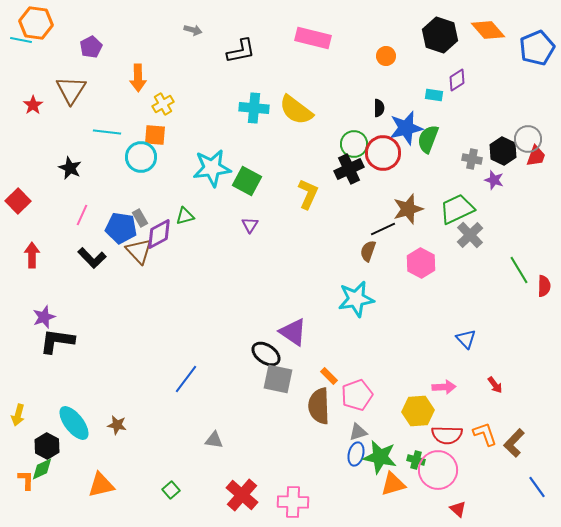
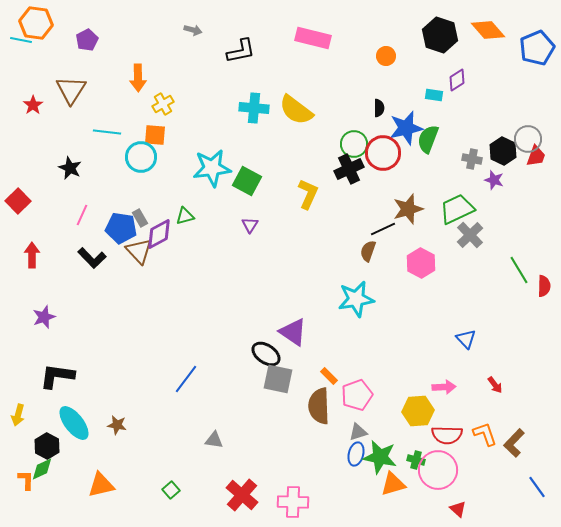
purple pentagon at (91, 47): moved 4 px left, 7 px up
black L-shape at (57, 341): moved 35 px down
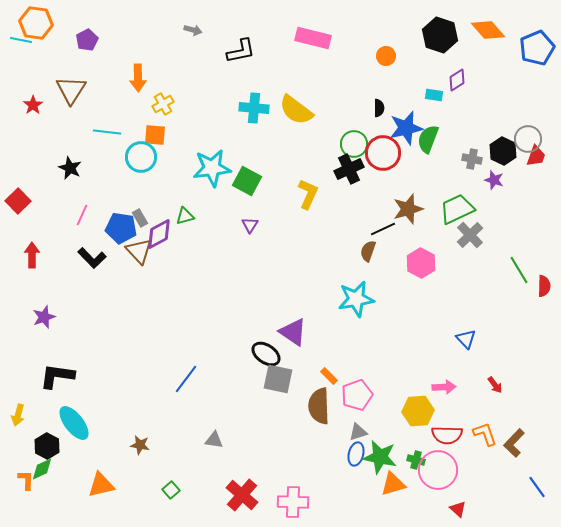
brown star at (117, 425): moved 23 px right, 20 px down
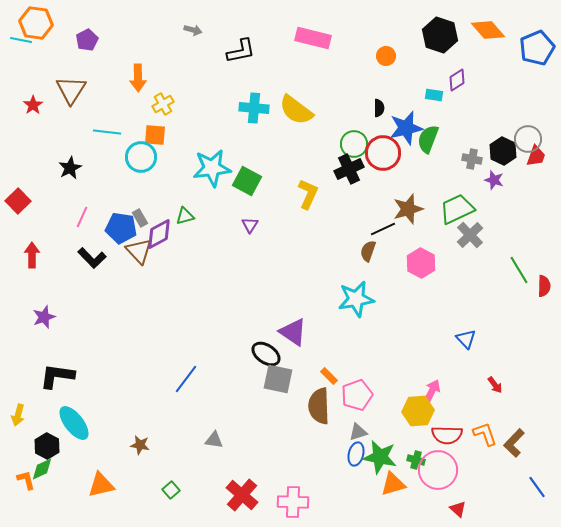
black star at (70, 168): rotated 20 degrees clockwise
pink line at (82, 215): moved 2 px down
pink arrow at (444, 387): moved 12 px left, 4 px down; rotated 60 degrees counterclockwise
orange L-shape at (26, 480): rotated 15 degrees counterclockwise
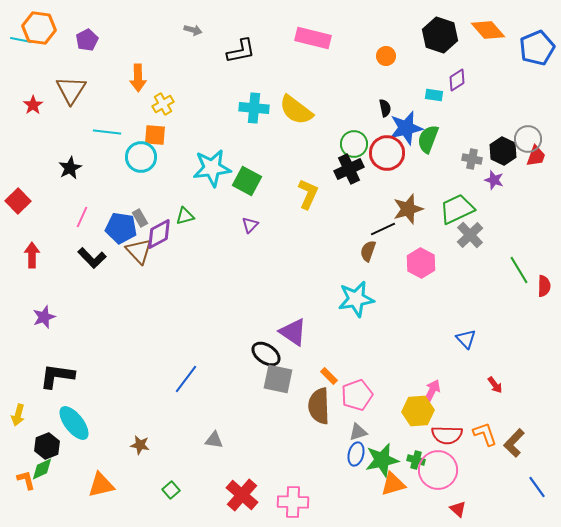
orange hexagon at (36, 23): moved 3 px right, 5 px down
black semicircle at (379, 108): moved 6 px right; rotated 12 degrees counterclockwise
red circle at (383, 153): moved 4 px right
purple triangle at (250, 225): rotated 12 degrees clockwise
black hexagon at (47, 446): rotated 10 degrees clockwise
green star at (380, 457): moved 2 px right, 3 px down; rotated 24 degrees counterclockwise
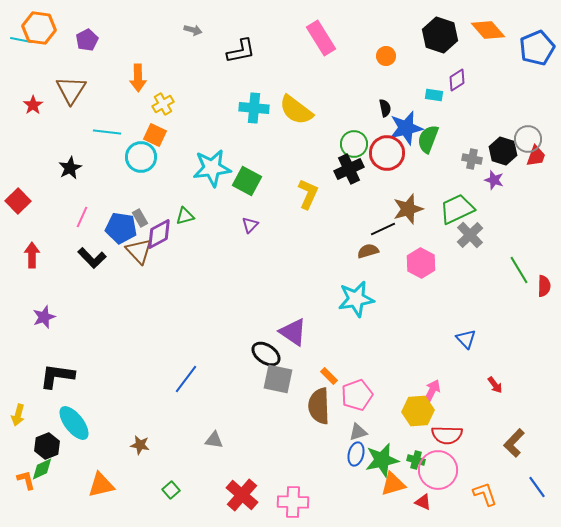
pink rectangle at (313, 38): moved 8 px right; rotated 44 degrees clockwise
orange square at (155, 135): rotated 20 degrees clockwise
black hexagon at (503, 151): rotated 8 degrees counterclockwise
brown semicircle at (368, 251): rotated 55 degrees clockwise
orange L-shape at (485, 434): moved 60 px down
red triangle at (458, 509): moved 35 px left, 7 px up; rotated 18 degrees counterclockwise
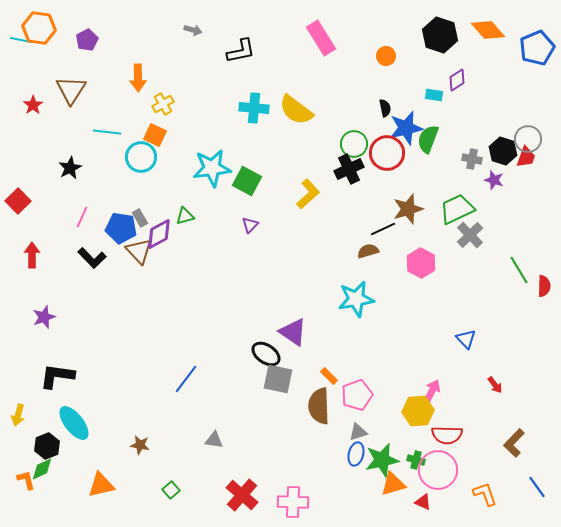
red trapezoid at (536, 156): moved 10 px left, 1 px down
yellow L-shape at (308, 194): rotated 24 degrees clockwise
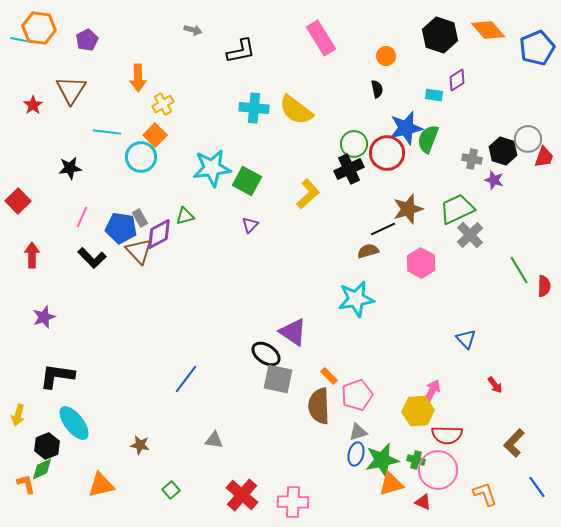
black semicircle at (385, 108): moved 8 px left, 19 px up
orange square at (155, 135): rotated 20 degrees clockwise
red trapezoid at (526, 157): moved 18 px right
black star at (70, 168): rotated 20 degrees clockwise
orange L-shape at (26, 480): moved 4 px down
orange triangle at (393, 484): moved 2 px left
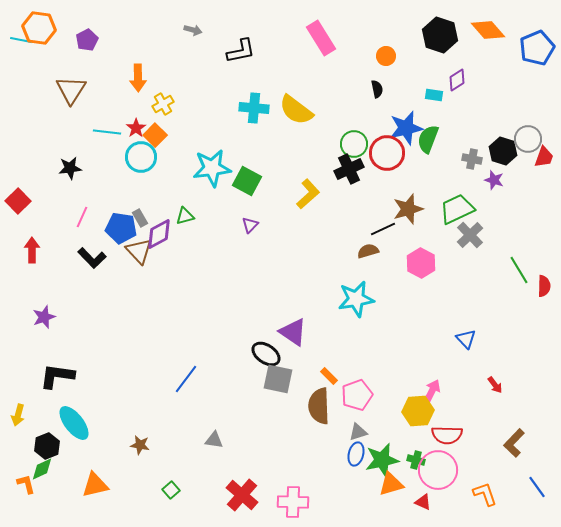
red star at (33, 105): moved 103 px right, 23 px down
red arrow at (32, 255): moved 5 px up
orange triangle at (101, 485): moved 6 px left
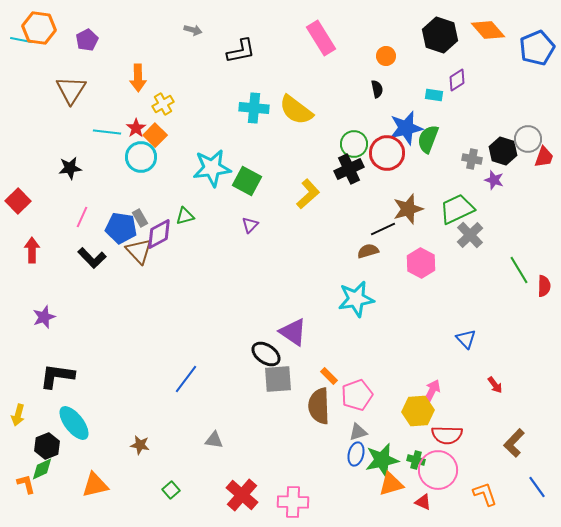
gray square at (278, 379): rotated 16 degrees counterclockwise
